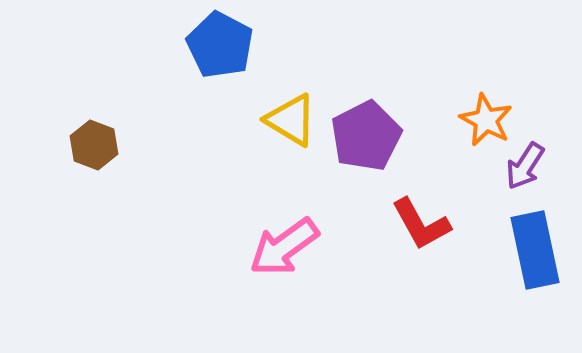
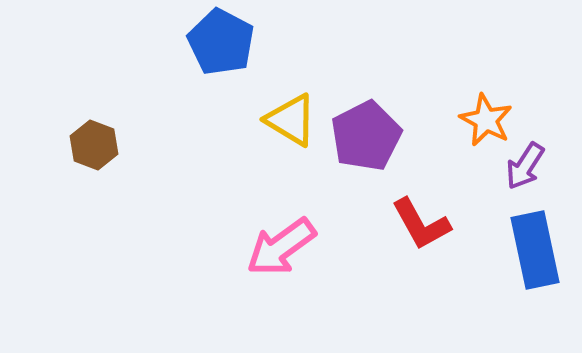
blue pentagon: moved 1 px right, 3 px up
pink arrow: moved 3 px left
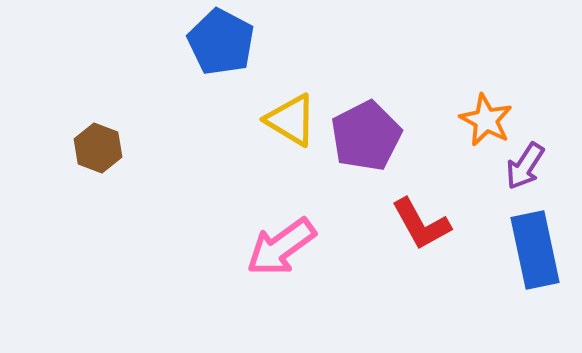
brown hexagon: moved 4 px right, 3 px down
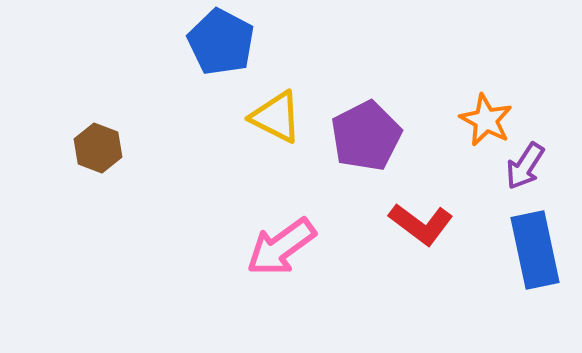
yellow triangle: moved 15 px left, 3 px up; rotated 4 degrees counterclockwise
red L-shape: rotated 24 degrees counterclockwise
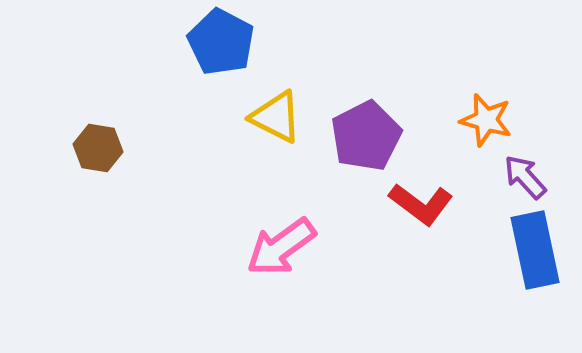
orange star: rotated 12 degrees counterclockwise
brown hexagon: rotated 12 degrees counterclockwise
purple arrow: moved 11 px down; rotated 105 degrees clockwise
red L-shape: moved 20 px up
